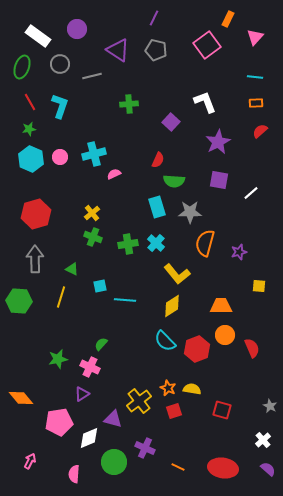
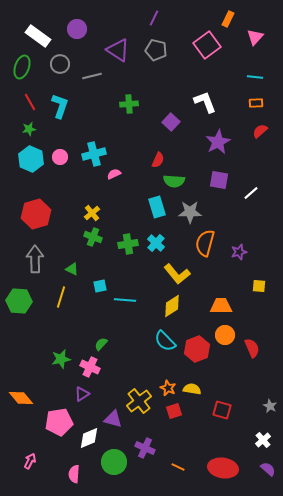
green star at (58, 359): moved 3 px right
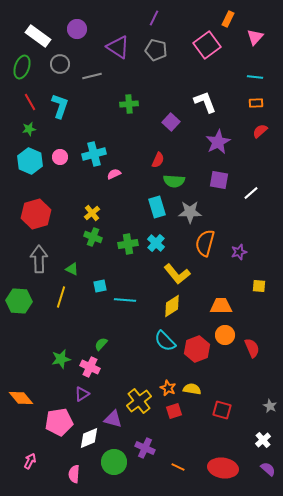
purple triangle at (118, 50): moved 3 px up
cyan hexagon at (31, 159): moved 1 px left, 2 px down
gray arrow at (35, 259): moved 4 px right
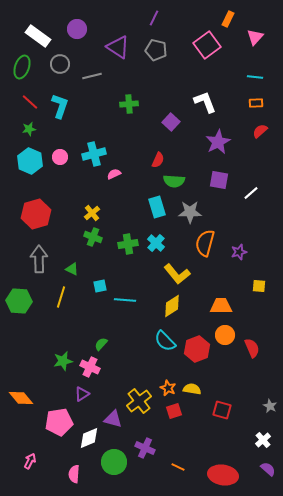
red line at (30, 102): rotated 18 degrees counterclockwise
green star at (61, 359): moved 2 px right, 2 px down
red ellipse at (223, 468): moved 7 px down
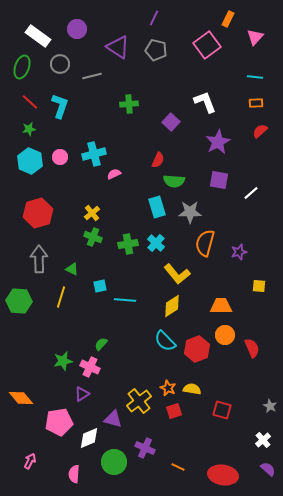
red hexagon at (36, 214): moved 2 px right, 1 px up
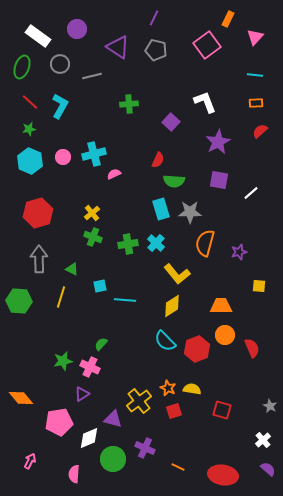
cyan line at (255, 77): moved 2 px up
cyan L-shape at (60, 106): rotated 10 degrees clockwise
pink circle at (60, 157): moved 3 px right
cyan rectangle at (157, 207): moved 4 px right, 2 px down
green circle at (114, 462): moved 1 px left, 3 px up
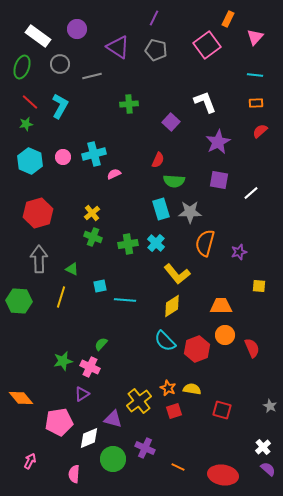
green star at (29, 129): moved 3 px left, 5 px up
white cross at (263, 440): moved 7 px down
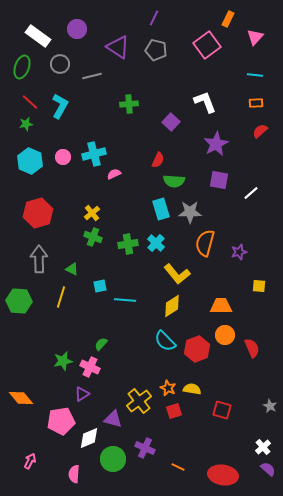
purple star at (218, 142): moved 2 px left, 2 px down
pink pentagon at (59, 422): moved 2 px right, 1 px up
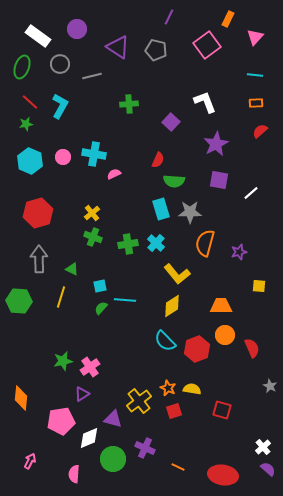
purple line at (154, 18): moved 15 px right, 1 px up
cyan cross at (94, 154): rotated 25 degrees clockwise
green semicircle at (101, 344): moved 36 px up
pink cross at (90, 367): rotated 30 degrees clockwise
orange diamond at (21, 398): rotated 45 degrees clockwise
gray star at (270, 406): moved 20 px up
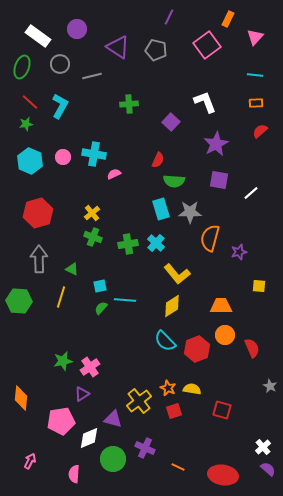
orange semicircle at (205, 243): moved 5 px right, 5 px up
